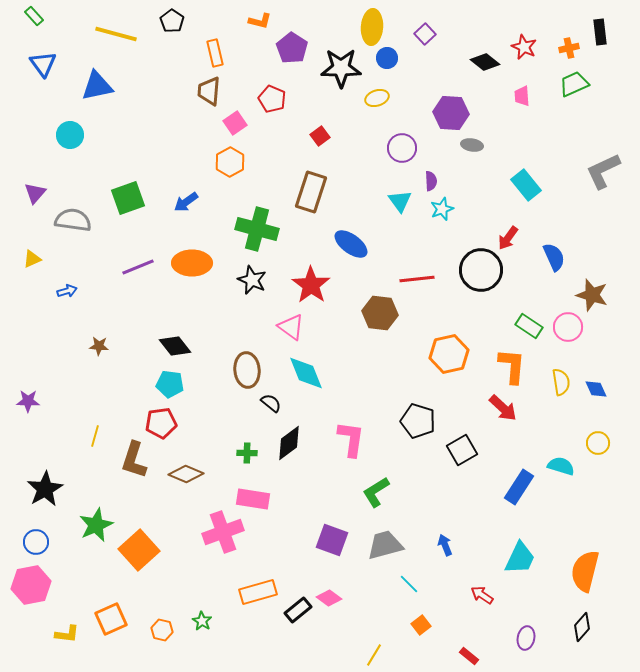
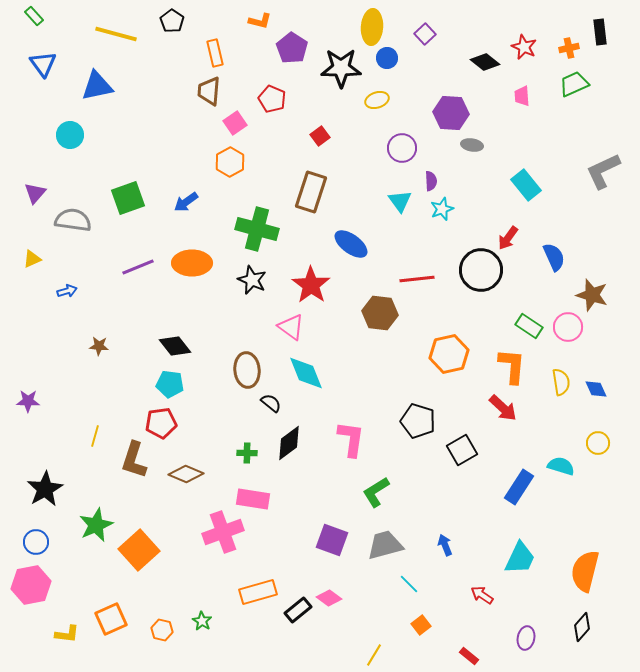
yellow ellipse at (377, 98): moved 2 px down
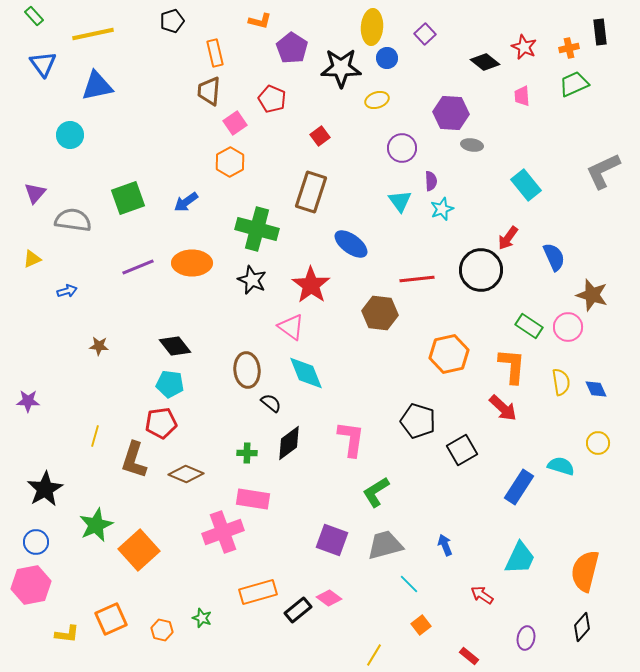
black pentagon at (172, 21): rotated 20 degrees clockwise
yellow line at (116, 34): moved 23 px left; rotated 27 degrees counterclockwise
green star at (202, 621): moved 3 px up; rotated 12 degrees counterclockwise
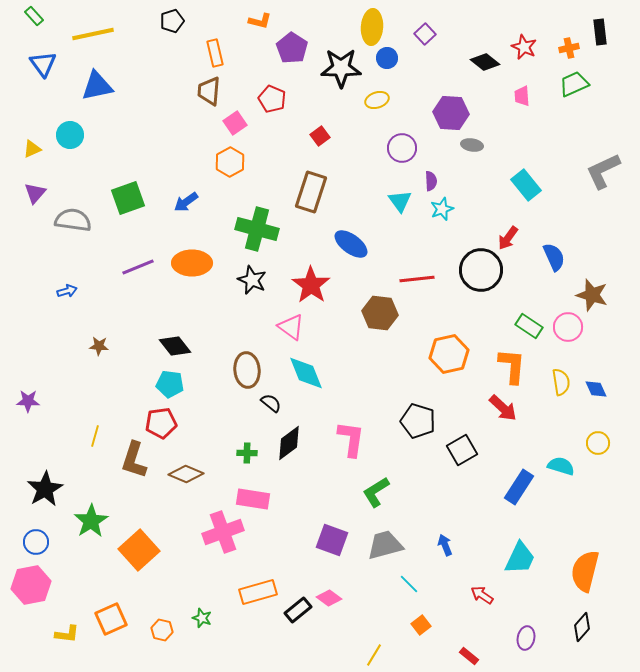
yellow triangle at (32, 259): moved 110 px up
green star at (96, 525): moved 5 px left, 4 px up; rotated 8 degrees counterclockwise
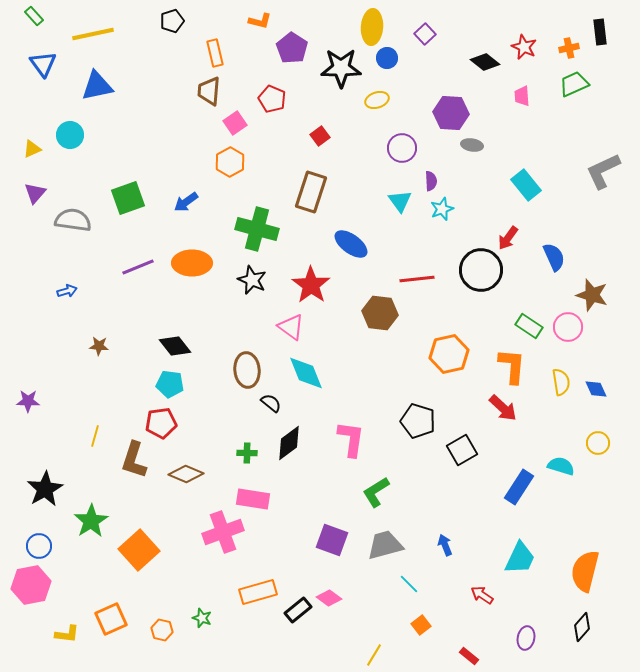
blue circle at (36, 542): moved 3 px right, 4 px down
